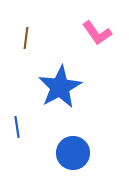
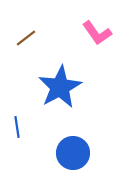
brown line: rotated 45 degrees clockwise
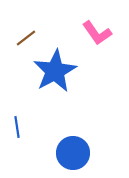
blue star: moved 5 px left, 16 px up
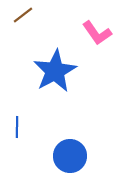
brown line: moved 3 px left, 23 px up
blue line: rotated 10 degrees clockwise
blue circle: moved 3 px left, 3 px down
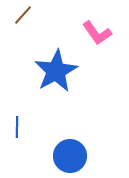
brown line: rotated 10 degrees counterclockwise
blue star: moved 1 px right
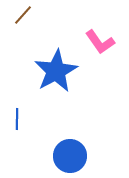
pink L-shape: moved 3 px right, 9 px down
blue line: moved 8 px up
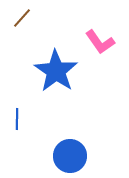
brown line: moved 1 px left, 3 px down
blue star: rotated 9 degrees counterclockwise
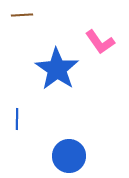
brown line: moved 3 px up; rotated 45 degrees clockwise
blue star: moved 1 px right, 2 px up
blue circle: moved 1 px left
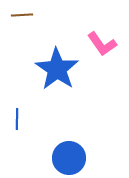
pink L-shape: moved 2 px right, 2 px down
blue circle: moved 2 px down
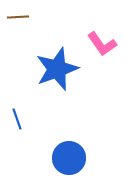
brown line: moved 4 px left, 2 px down
blue star: rotated 18 degrees clockwise
blue line: rotated 20 degrees counterclockwise
